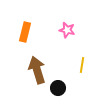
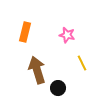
pink star: moved 5 px down
yellow line: moved 2 px up; rotated 35 degrees counterclockwise
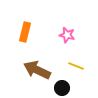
yellow line: moved 6 px left, 3 px down; rotated 42 degrees counterclockwise
brown arrow: rotated 48 degrees counterclockwise
black circle: moved 4 px right
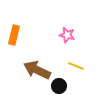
orange rectangle: moved 11 px left, 3 px down
black circle: moved 3 px left, 2 px up
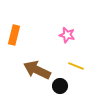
black circle: moved 1 px right
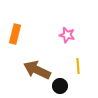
orange rectangle: moved 1 px right, 1 px up
yellow line: moved 2 px right; rotated 63 degrees clockwise
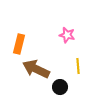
orange rectangle: moved 4 px right, 10 px down
brown arrow: moved 1 px left, 1 px up
black circle: moved 1 px down
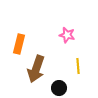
brown arrow: rotated 96 degrees counterclockwise
black circle: moved 1 px left, 1 px down
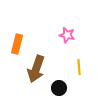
orange rectangle: moved 2 px left
yellow line: moved 1 px right, 1 px down
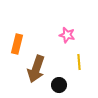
yellow line: moved 5 px up
black circle: moved 3 px up
